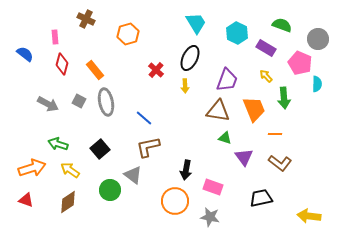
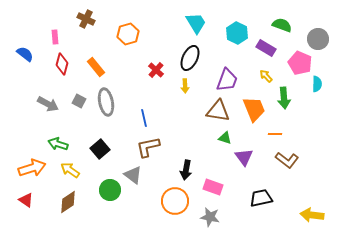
orange rectangle at (95, 70): moved 1 px right, 3 px up
blue line at (144, 118): rotated 36 degrees clockwise
brown L-shape at (280, 163): moved 7 px right, 3 px up
red triangle at (26, 200): rotated 14 degrees clockwise
yellow arrow at (309, 216): moved 3 px right, 1 px up
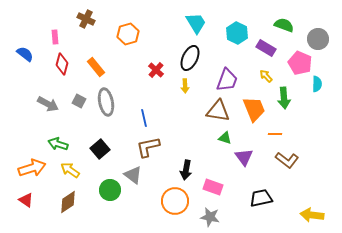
green semicircle at (282, 25): moved 2 px right
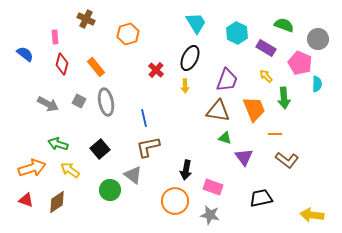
red triangle at (26, 200): rotated 14 degrees counterclockwise
brown diamond at (68, 202): moved 11 px left
gray star at (210, 217): moved 2 px up
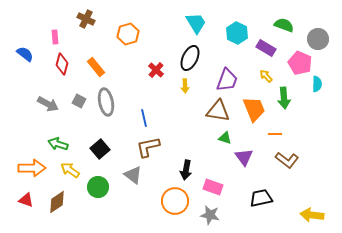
orange arrow at (32, 168): rotated 16 degrees clockwise
green circle at (110, 190): moved 12 px left, 3 px up
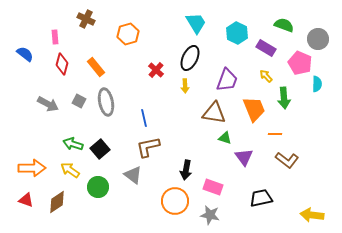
brown triangle at (218, 111): moved 4 px left, 2 px down
green arrow at (58, 144): moved 15 px right
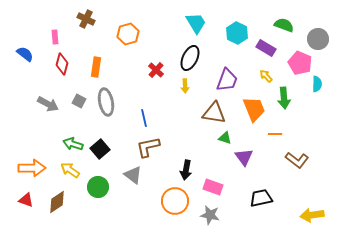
orange rectangle at (96, 67): rotated 48 degrees clockwise
brown L-shape at (287, 160): moved 10 px right
yellow arrow at (312, 215): rotated 15 degrees counterclockwise
